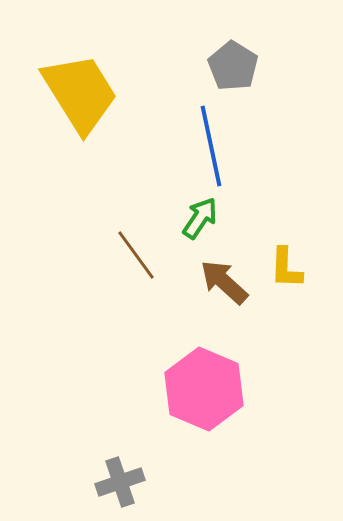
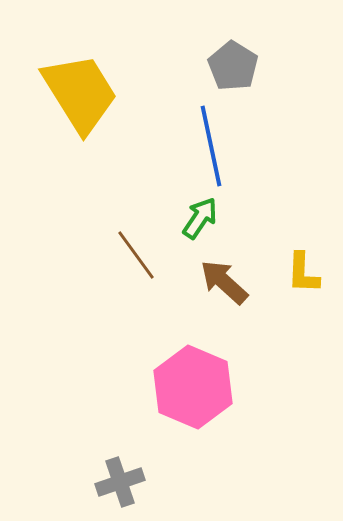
yellow L-shape: moved 17 px right, 5 px down
pink hexagon: moved 11 px left, 2 px up
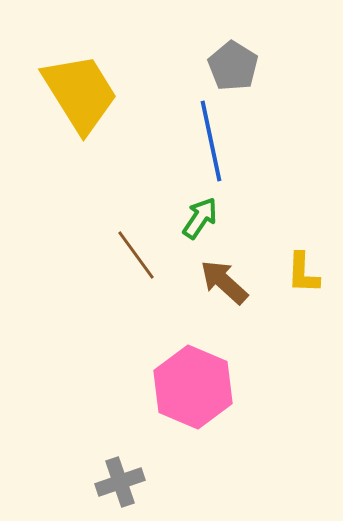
blue line: moved 5 px up
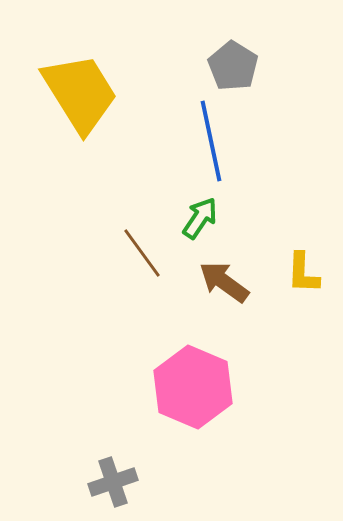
brown line: moved 6 px right, 2 px up
brown arrow: rotated 6 degrees counterclockwise
gray cross: moved 7 px left
